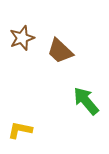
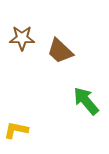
brown star: rotated 20 degrees clockwise
yellow L-shape: moved 4 px left
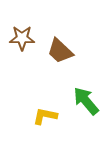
yellow L-shape: moved 29 px right, 14 px up
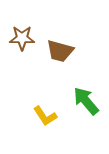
brown trapezoid: rotated 28 degrees counterclockwise
yellow L-shape: rotated 135 degrees counterclockwise
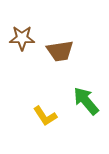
brown trapezoid: rotated 24 degrees counterclockwise
